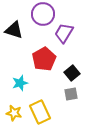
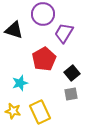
yellow star: moved 1 px left, 2 px up
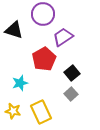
purple trapezoid: moved 1 px left, 4 px down; rotated 25 degrees clockwise
gray square: rotated 32 degrees counterclockwise
yellow rectangle: moved 1 px right
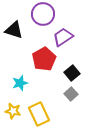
yellow rectangle: moved 2 px left, 2 px down
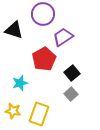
yellow rectangle: rotated 45 degrees clockwise
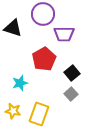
black triangle: moved 1 px left, 2 px up
purple trapezoid: moved 1 px right, 3 px up; rotated 145 degrees counterclockwise
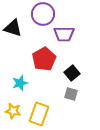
gray square: rotated 32 degrees counterclockwise
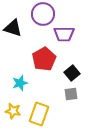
gray square: rotated 24 degrees counterclockwise
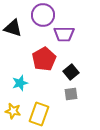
purple circle: moved 1 px down
black square: moved 1 px left, 1 px up
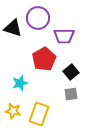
purple circle: moved 5 px left, 3 px down
purple trapezoid: moved 2 px down
